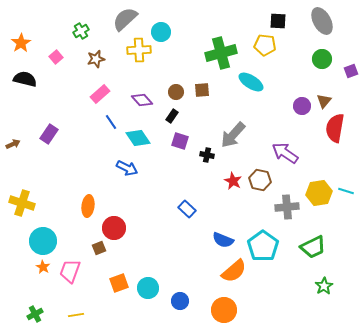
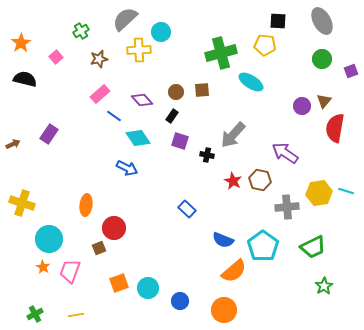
brown star at (96, 59): moved 3 px right
blue line at (111, 122): moved 3 px right, 6 px up; rotated 21 degrees counterclockwise
orange ellipse at (88, 206): moved 2 px left, 1 px up
cyan circle at (43, 241): moved 6 px right, 2 px up
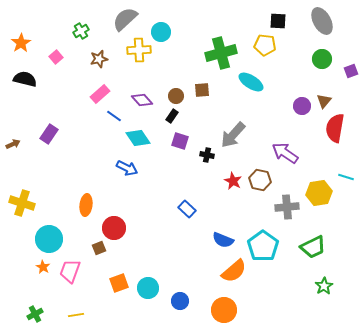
brown circle at (176, 92): moved 4 px down
cyan line at (346, 191): moved 14 px up
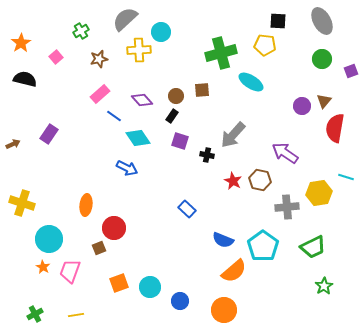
cyan circle at (148, 288): moved 2 px right, 1 px up
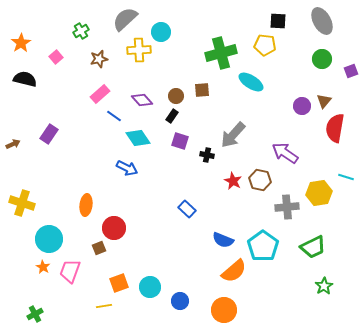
yellow line at (76, 315): moved 28 px right, 9 px up
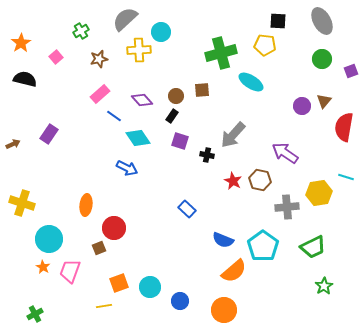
red semicircle at (335, 128): moved 9 px right, 1 px up
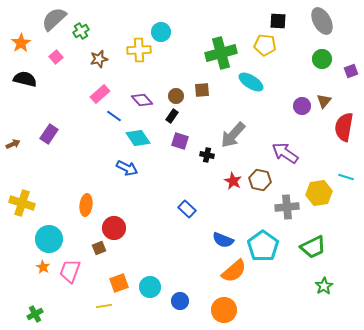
gray semicircle at (125, 19): moved 71 px left
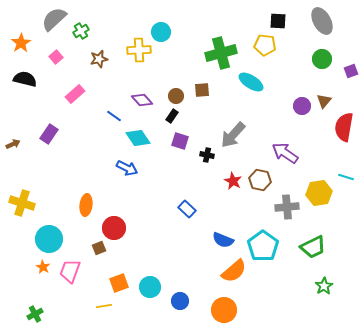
pink rectangle at (100, 94): moved 25 px left
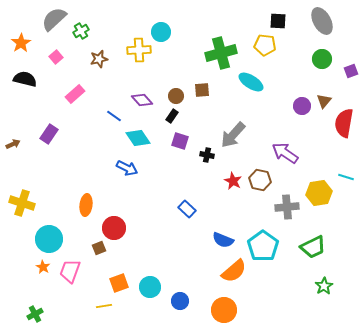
red semicircle at (344, 127): moved 4 px up
